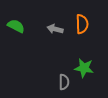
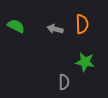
green star: moved 1 px right, 6 px up
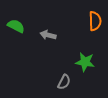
orange semicircle: moved 13 px right, 3 px up
gray arrow: moved 7 px left, 6 px down
gray semicircle: rotated 28 degrees clockwise
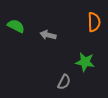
orange semicircle: moved 1 px left, 1 px down
